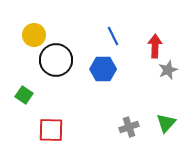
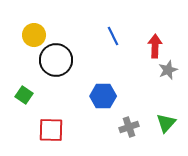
blue hexagon: moved 27 px down
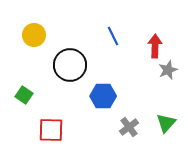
black circle: moved 14 px right, 5 px down
gray cross: rotated 18 degrees counterclockwise
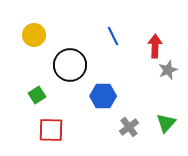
green square: moved 13 px right; rotated 24 degrees clockwise
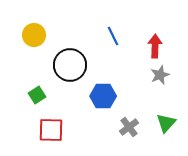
gray star: moved 8 px left, 5 px down
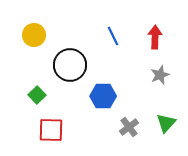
red arrow: moved 9 px up
green square: rotated 12 degrees counterclockwise
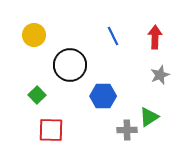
green triangle: moved 17 px left, 6 px up; rotated 15 degrees clockwise
gray cross: moved 2 px left, 3 px down; rotated 36 degrees clockwise
